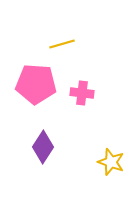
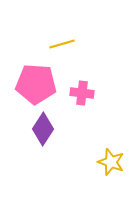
purple diamond: moved 18 px up
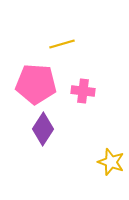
pink cross: moved 1 px right, 2 px up
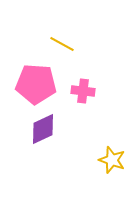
yellow line: rotated 45 degrees clockwise
purple diamond: rotated 32 degrees clockwise
yellow star: moved 1 px right, 2 px up
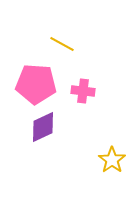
purple diamond: moved 2 px up
yellow star: rotated 16 degrees clockwise
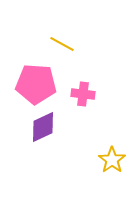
pink cross: moved 3 px down
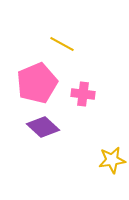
pink pentagon: moved 1 px right, 1 px up; rotated 27 degrees counterclockwise
purple diamond: rotated 68 degrees clockwise
yellow star: rotated 28 degrees clockwise
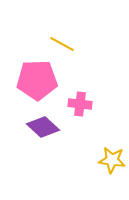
pink pentagon: moved 3 px up; rotated 21 degrees clockwise
pink cross: moved 3 px left, 10 px down
yellow star: rotated 16 degrees clockwise
